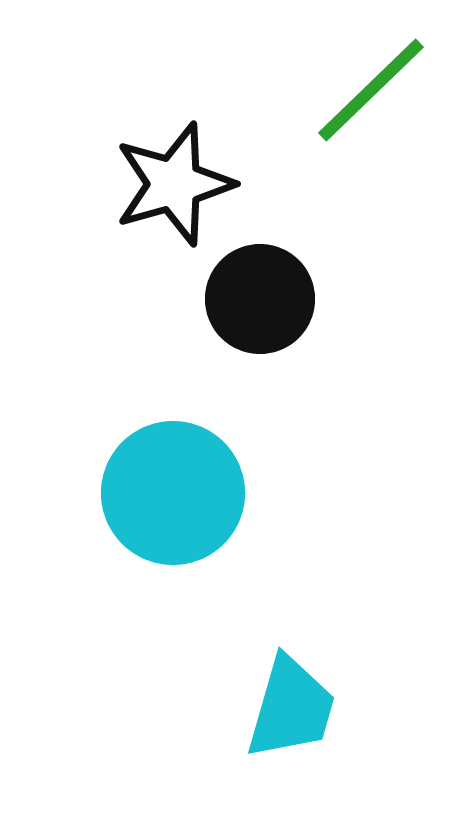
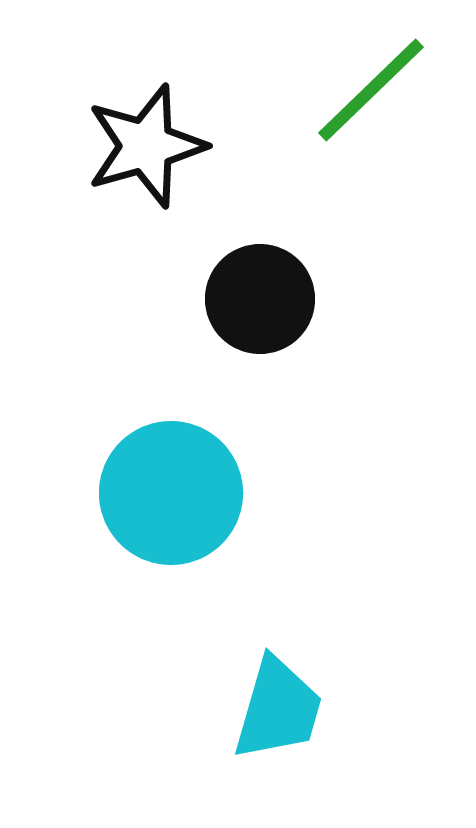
black star: moved 28 px left, 38 px up
cyan circle: moved 2 px left
cyan trapezoid: moved 13 px left, 1 px down
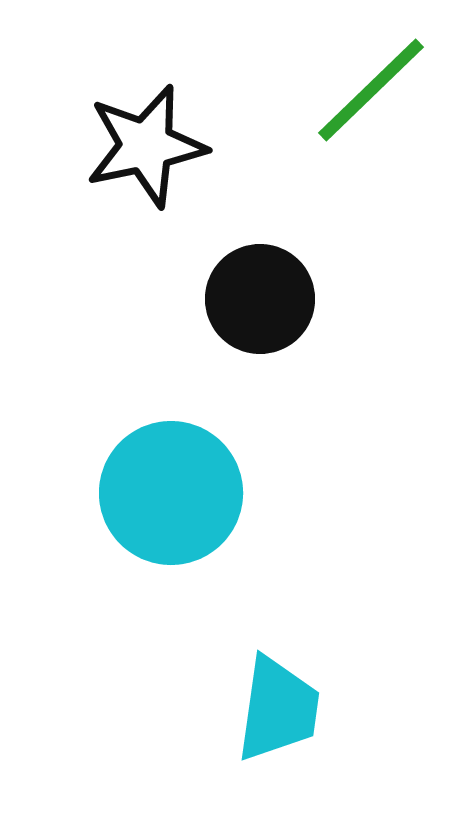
black star: rotated 4 degrees clockwise
cyan trapezoid: rotated 8 degrees counterclockwise
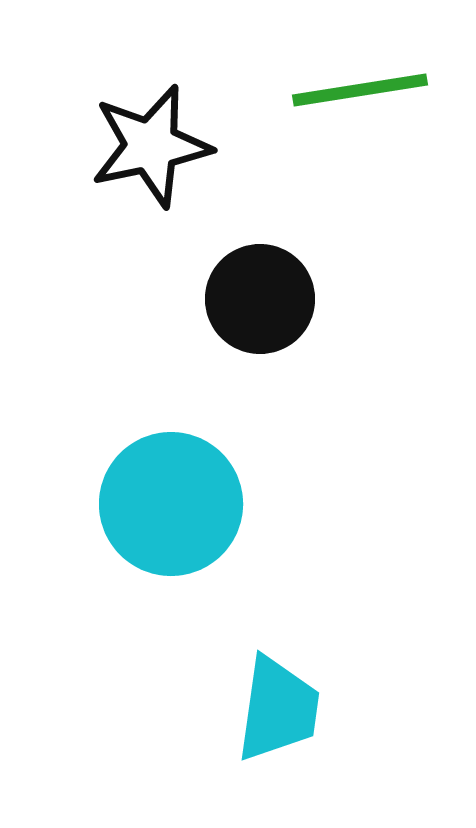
green line: moved 11 px left; rotated 35 degrees clockwise
black star: moved 5 px right
cyan circle: moved 11 px down
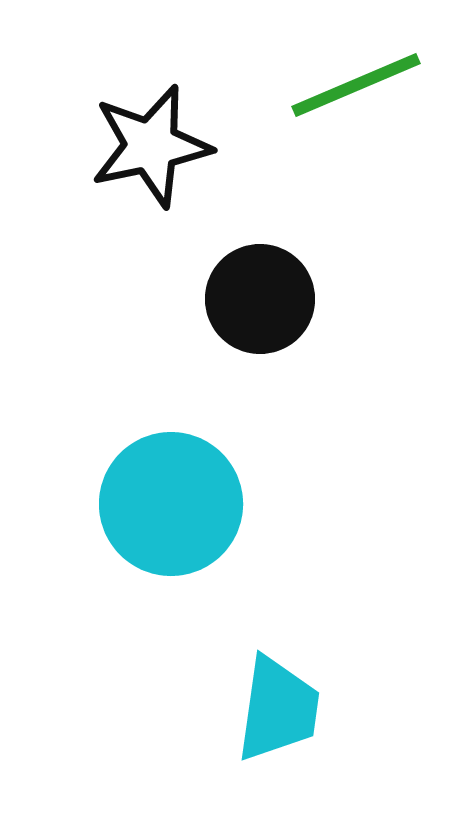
green line: moved 4 px left, 5 px up; rotated 14 degrees counterclockwise
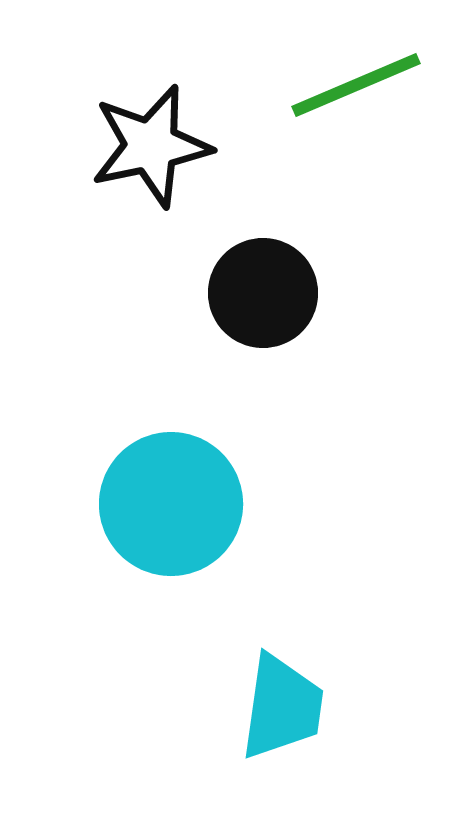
black circle: moved 3 px right, 6 px up
cyan trapezoid: moved 4 px right, 2 px up
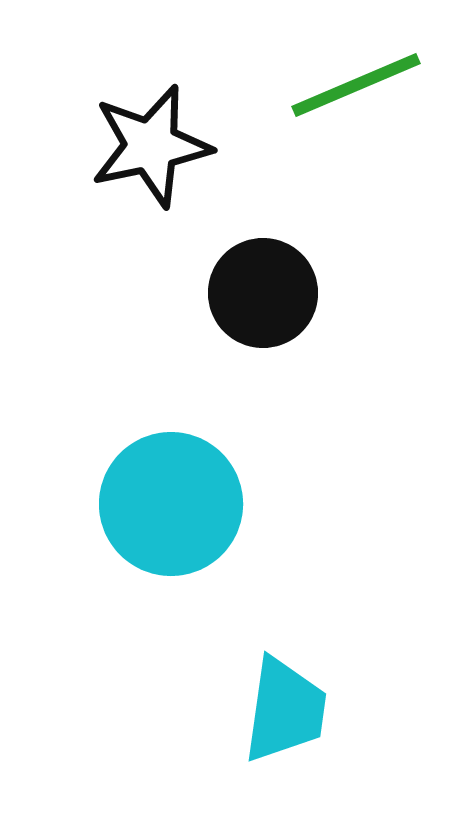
cyan trapezoid: moved 3 px right, 3 px down
